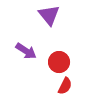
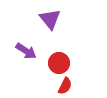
purple triangle: moved 1 px right, 4 px down
red circle: moved 1 px down
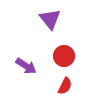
purple arrow: moved 15 px down
red circle: moved 5 px right, 7 px up
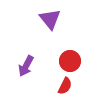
red circle: moved 6 px right, 5 px down
purple arrow: rotated 85 degrees clockwise
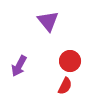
purple triangle: moved 2 px left, 2 px down
purple arrow: moved 7 px left
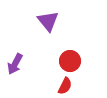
purple arrow: moved 4 px left, 2 px up
